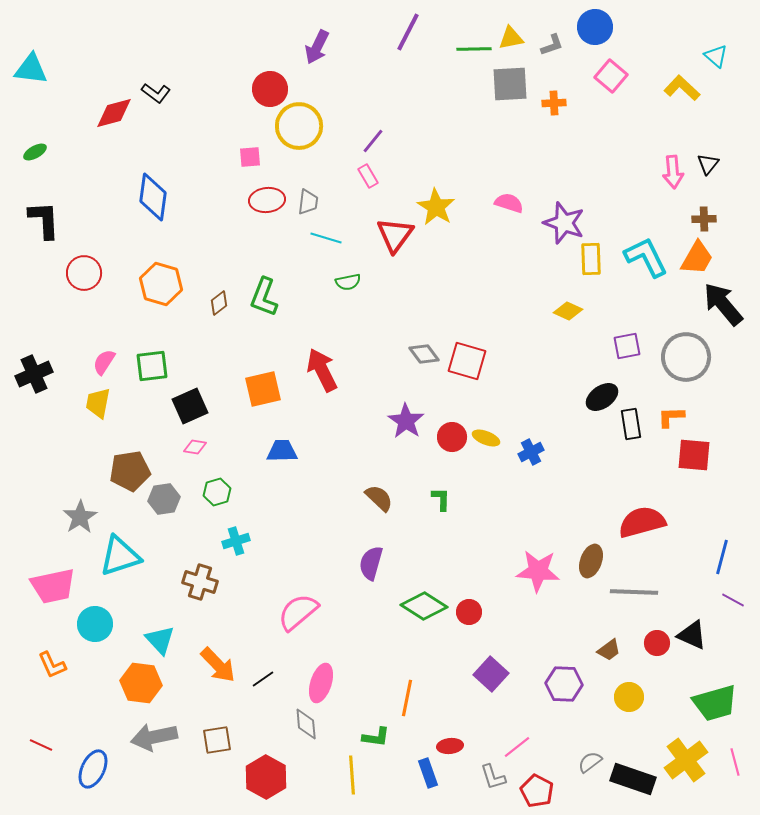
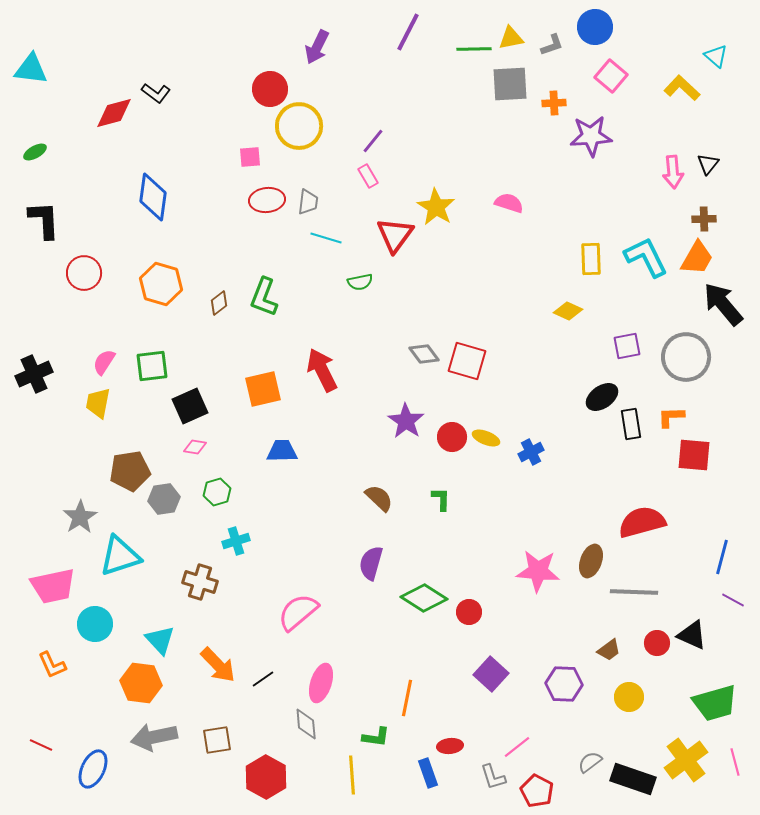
purple star at (564, 223): moved 27 px right, 87 px up; rotated 24 degrees counterclockwise
green semicircle at (348, 282): moved 12 px right
green diamond at (424, 606): moved 8 px up
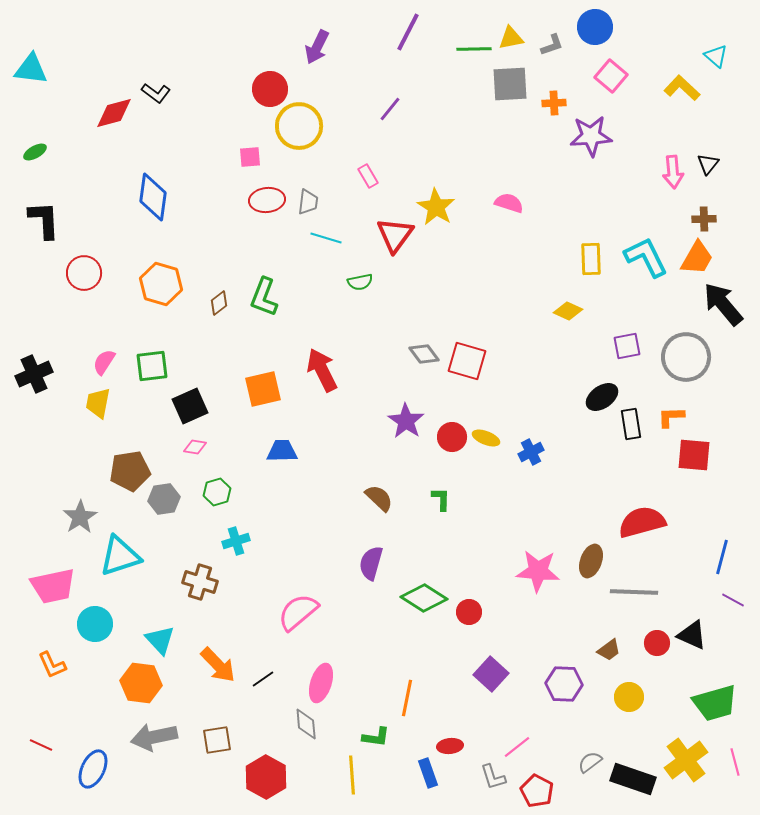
purple line at (373, 141): moved 17 px right, 32 px up
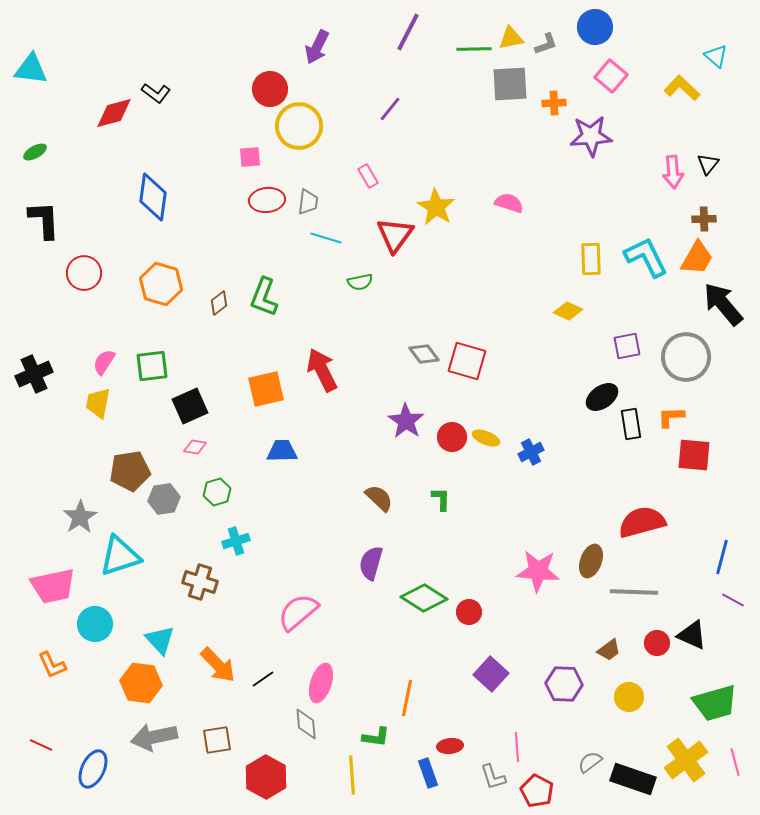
gray L-shape at (552, 45): moved 6 px left, 1 px up
orange square at (263, 389): moved 3 px right
pink line at (517, 747): rotated 56 degrees counterclockwise
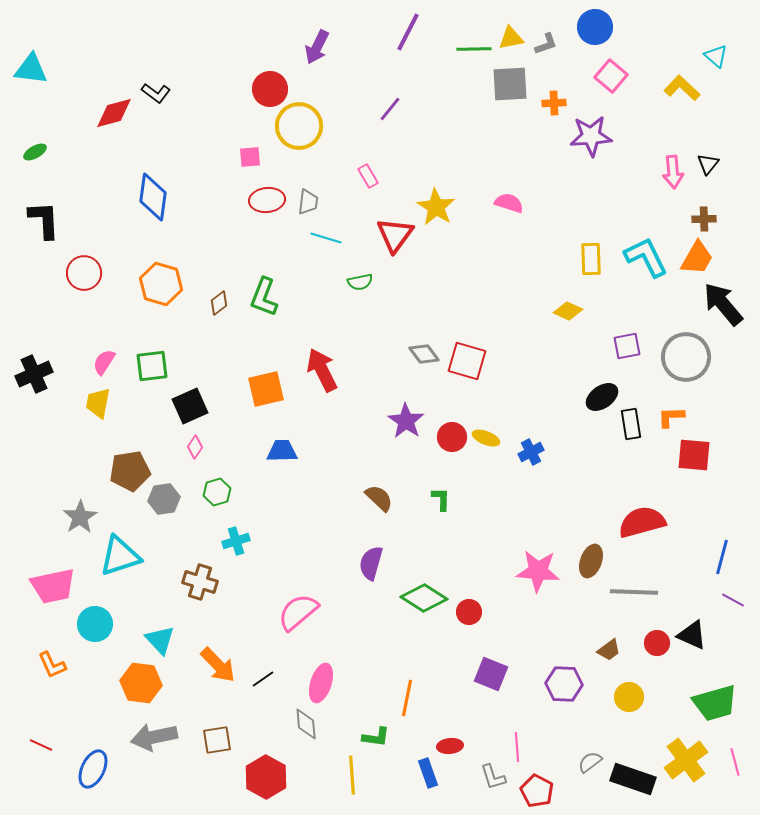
pink diamond at (195, 447): rotated 65 degrees counterclockwise
purple square at (491, 674): rotated 20 degrees counterclockwise
